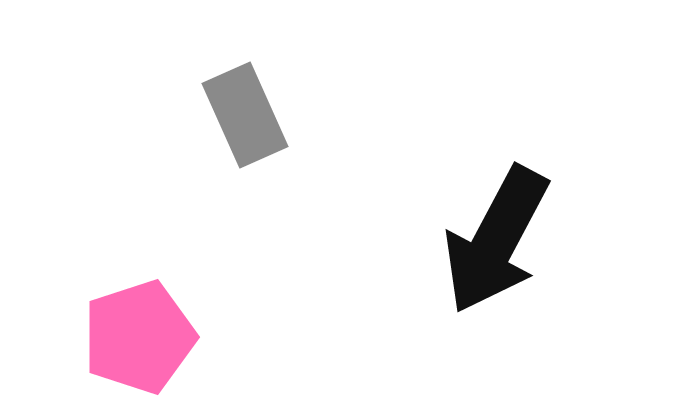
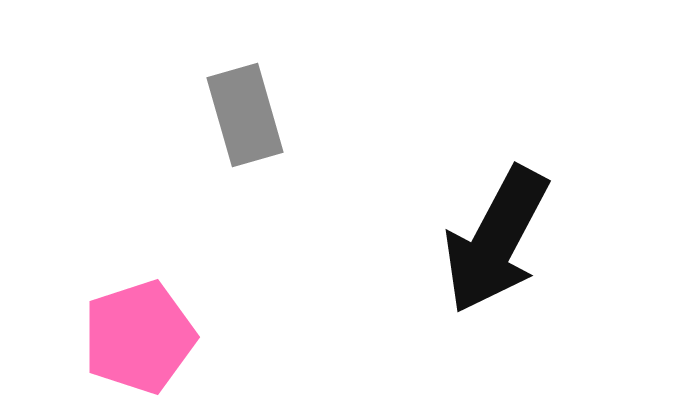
gray rectangle: rotated 8 degrees clockwise
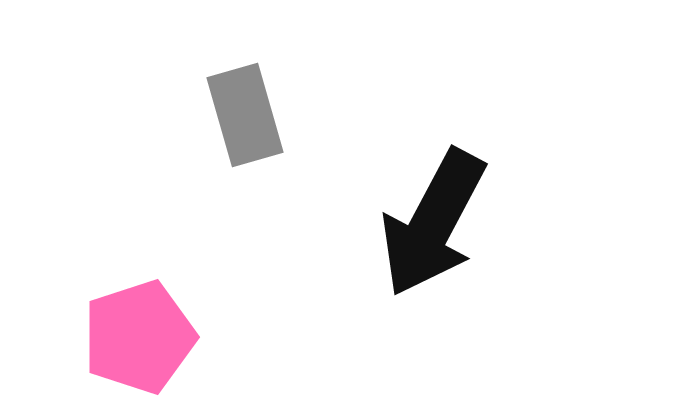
black arrow: moved 63 px left, 17 px up
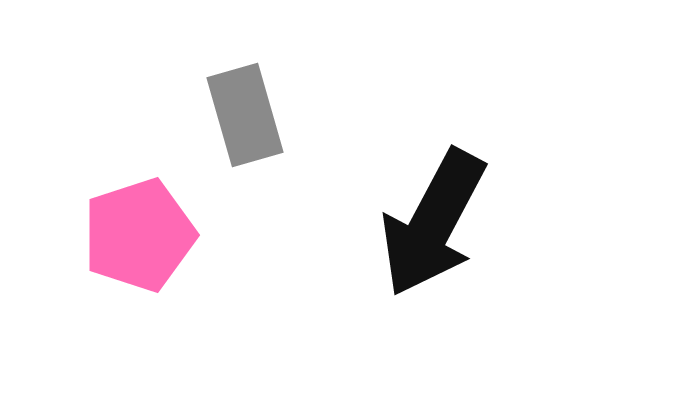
pink pentagon: moved 102 px up
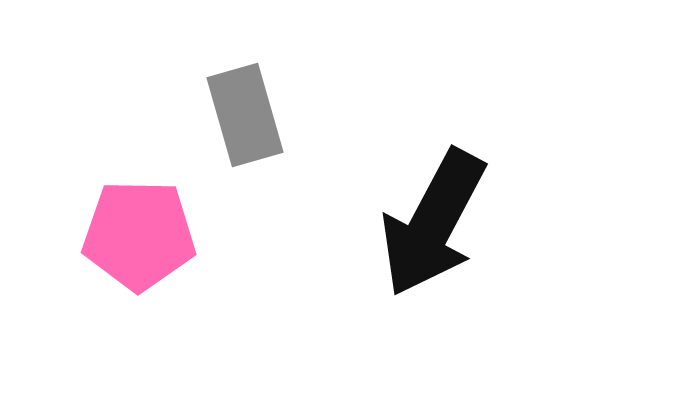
pink pentagon: rotated 19 degrees clockwise
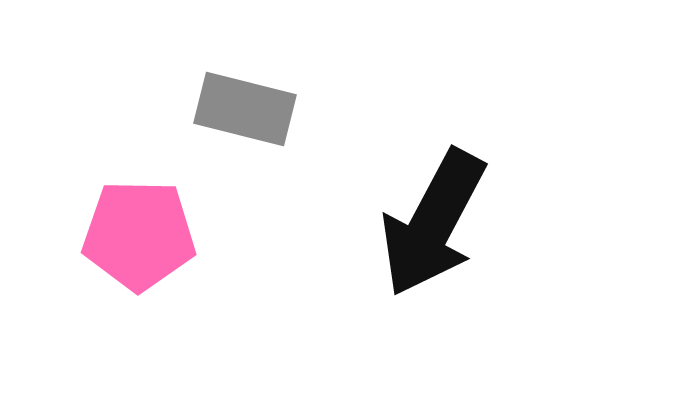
gray rectangle: moved 6 px up; rotated 60 degrees counterclockwise
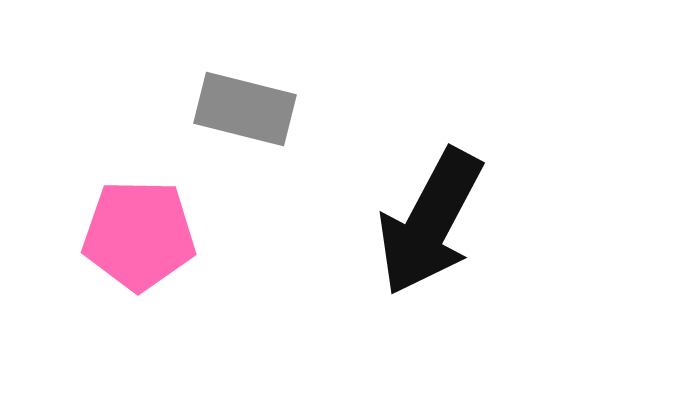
black arrow: moved 3 px left, 1 px up
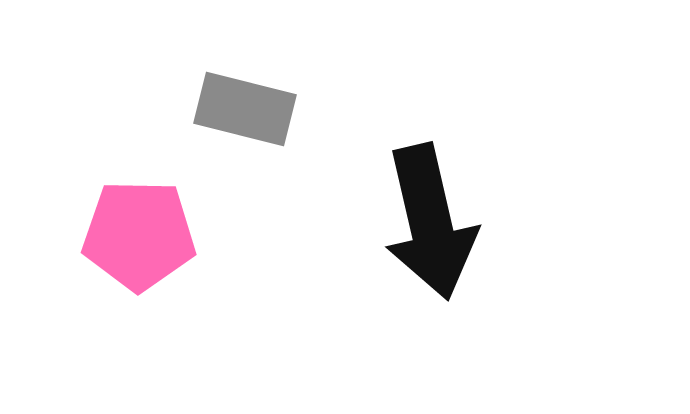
black arrow: rotated 41 degrees counterclockwise
